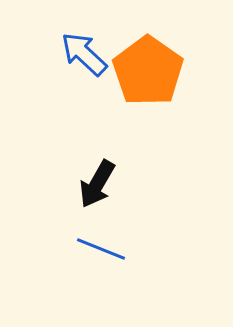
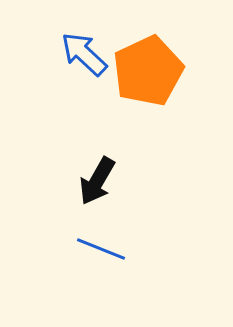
orange pentagon: rotated 12 degrees clockwise
black arrow: moved 3 px up
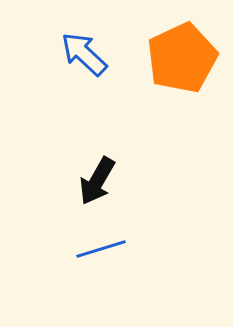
orange pentagon: moved 34 px right, 13 px up
blue line: rotated 39 degrees counterclockwise
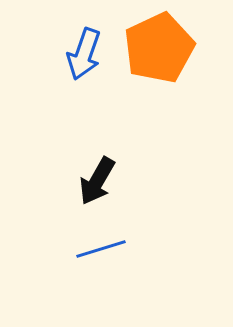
blue arrow: rotated 114 degrees counterclockwise
orange pentagon: moved 23 px left, 10 px up
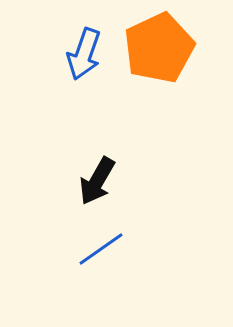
blue line: rotated 18 degrees counterclockwise
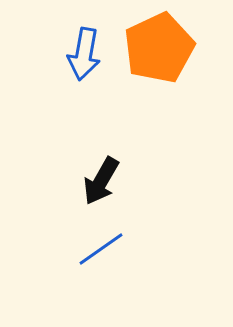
blue arrow: rotated 9 degrees counterclockwise
black arrow: moved 4 px right
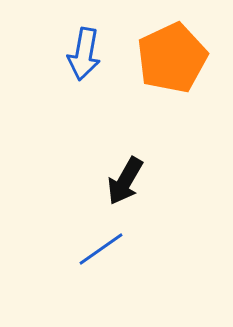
orange pentagon: moved 13 px right, 10 px down
black arrow: moved 24 px right
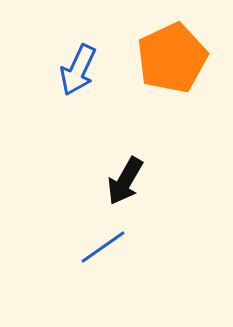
blue arrow: moved 6 px left, 16 px down; rotated 15 degrees clockwise
blue line: moved 2 px right, 2 px up
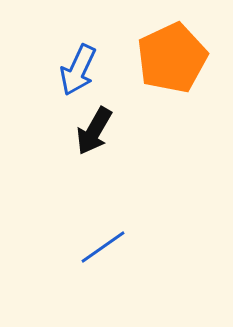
black arrow: moved 31 px left, 50 px up
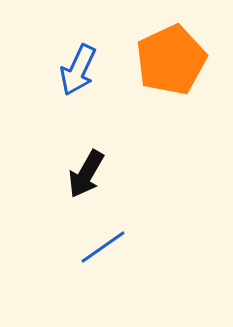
orange pentagon: moved 1 px left, 2 px down
black arrow: moved 8 px left, 43 px down
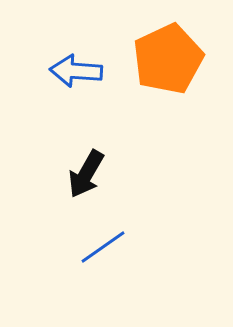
orange pentagon: moved 3 px left, 1 px up
blue arrow: moved 2 px left, 1 px down; rotated 69 degrees clockwise
